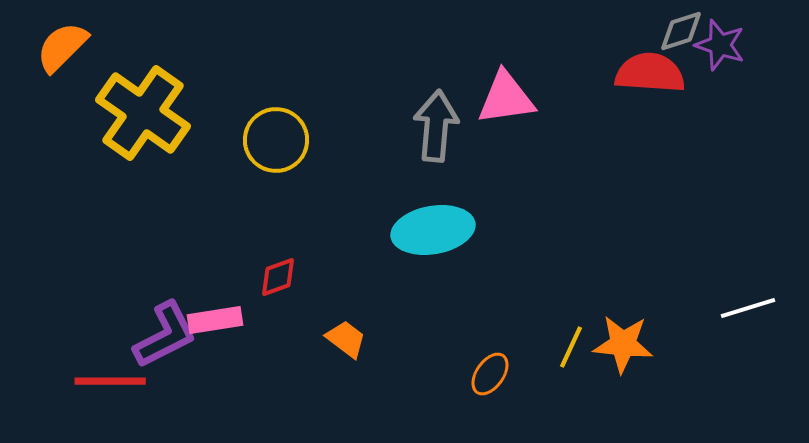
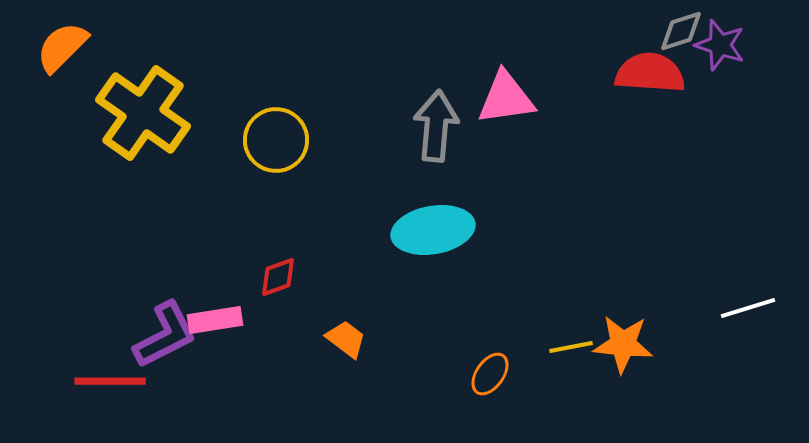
yellow line: rotated 54 degrees clockwise
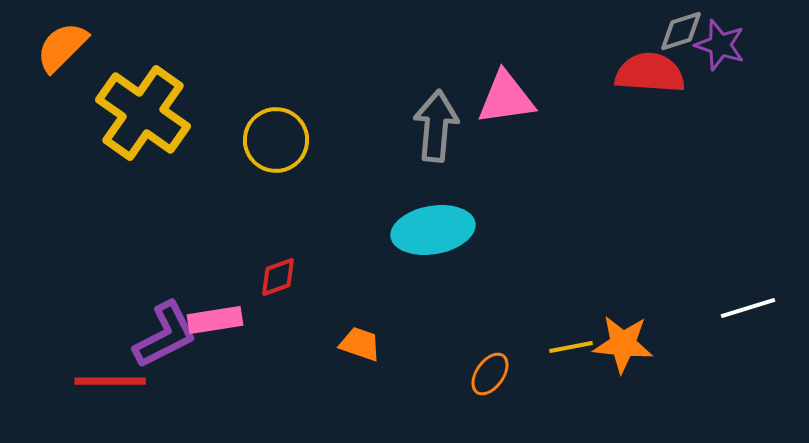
orange trapezoid: moved 14 px right, 5 px down; rotated 18 degrees counterclockwise
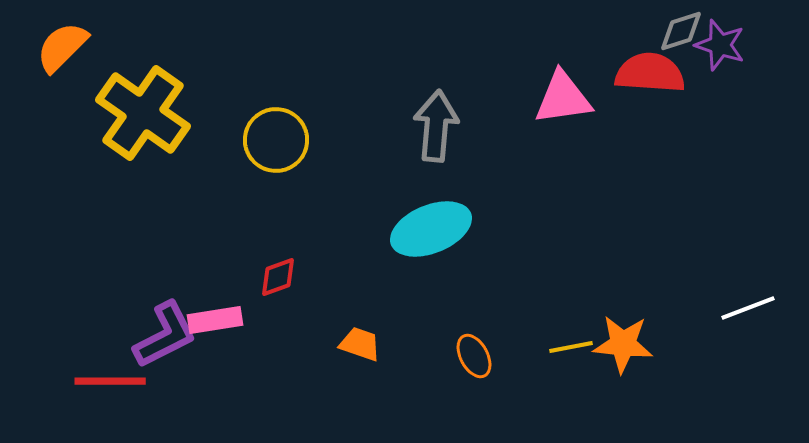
pink triangle: moved 57 px right
cyan ellipse: moved 2 px left, 1 px up; rotated 12 degrees counterclockwise
white line: rotated 4 degrees counterclockwise
orange ellipse: moved 16 px left, 18 px up; rotated 63 degrees counterclockwise
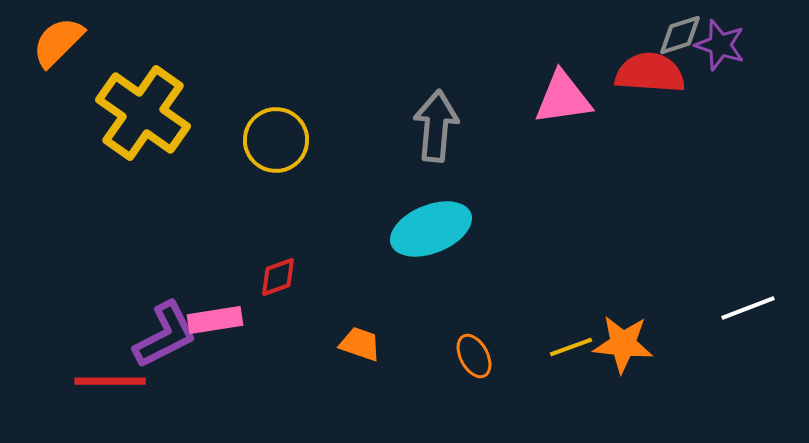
gray diamond: moved 1 px left, 4 px down
orange semicircle: moved 4 px left, 5 px up
yellow line: rotated 9 degrees counterclockwise
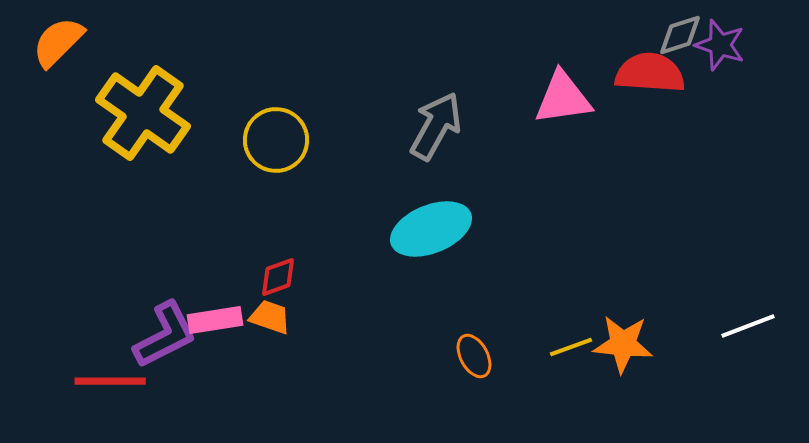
gray arrow: rotated 24 degrees clockwise
white line: moved 18 px down
orange trapezoid: moved 90 px left, 27 px up
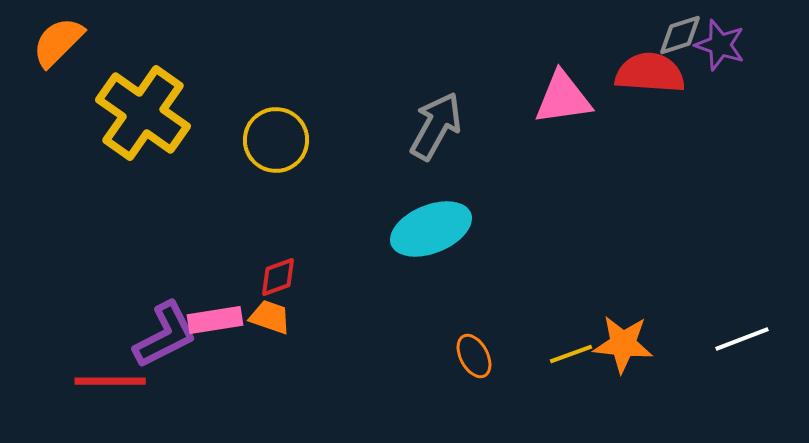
white line: moved 6 px left, 13 px down
yellow line: moved 7 px down
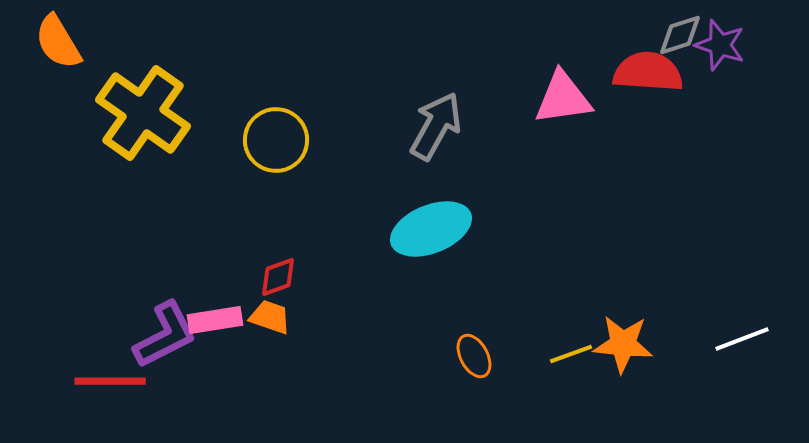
orange semicircle: rotated 76 degrees counterclockwise
red semicircle: moved 2 px left, 1 px up
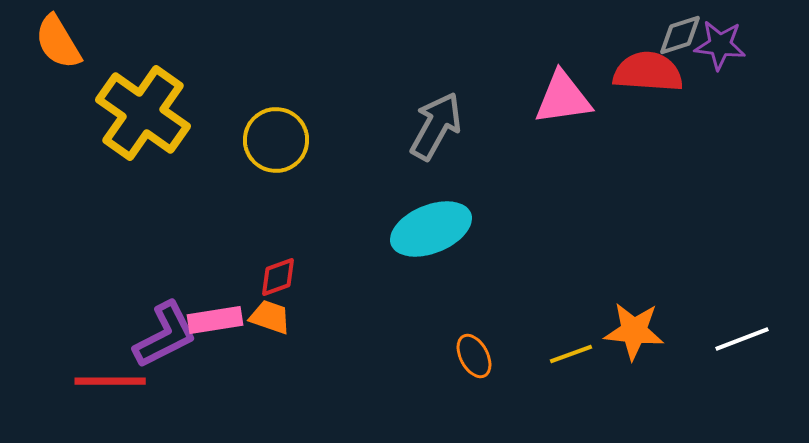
purple star: rotated 12 degrees counterclockwise
orange star: moved 11 px right, 13 px up
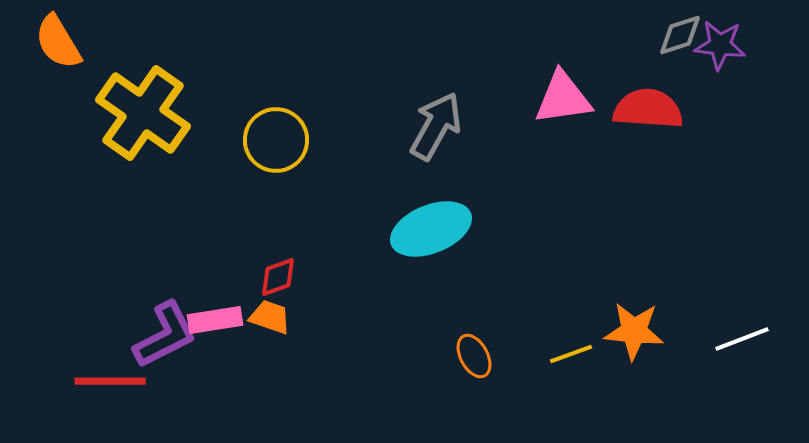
red semicircle: moved 37 px down
